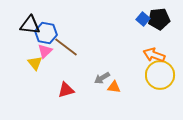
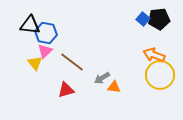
brown line: moved 6 px right, 15 px down
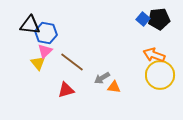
yellow triangle: moved 3 px right
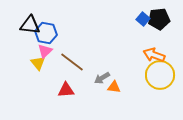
red triangle: rotated 12 degrees clockwise
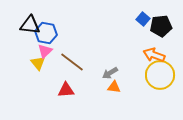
black pentagon: moved 2 px right, 7 px down
gray arrow: moved 8 px right, 5 px up
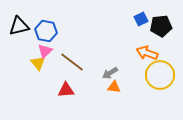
blue square: moved 2 px left; rotated 24 degrees clockwise
black triangle: moved 11 px left, 1 px down; rotated 20 degrees counterclockwise
blue hexagon: moved 2 px up
orange arrow: moved 7 px left, 2 px up
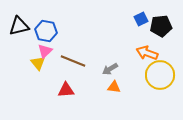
brown line: moved 1 px right, 1 px up; rotated 15 degrees counterclockwise
gray arrow: moved 4 px up
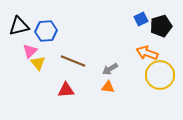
black pentagon: rotated 10 degrees counterclockwise
blue hexagon: rotated 15 degrees counterclockwise
pink triangle: moved 15 px left
orange triangle: moved 6 px left
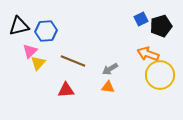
orange arrow: moved 1 px right, 1 px down
yellow triangle: rotated 21 degrees clockwise
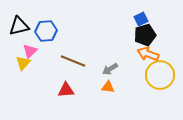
black pentagon: moved 16 px left, 9 px down
yellow triangle: moved 15 px left
